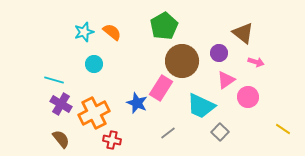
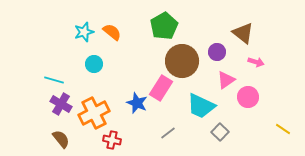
purple circle: moved 2 px left, 1 px up
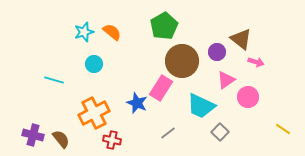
brown triangle: moved 2 px left, 6 px down
purple cross: moved 28 px left, 31 px down; rotated 15 degrees counterclockwise
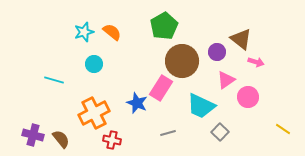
gray line: rotated 21 degrees clockwise
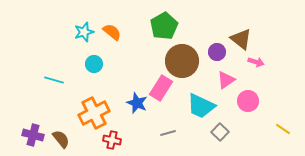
pink circle: moved 4 px down
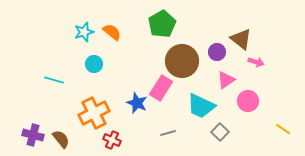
green pentagon: moved 2 px left, 2 px up
red cross: rotated 12 degrees clockwise
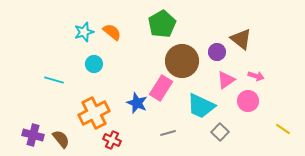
pink arrow: moved 14 px down
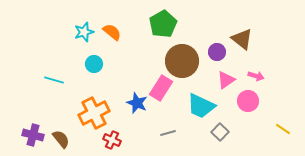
green pentagon: moved 1 px right
brown triangle: moved 1 px right
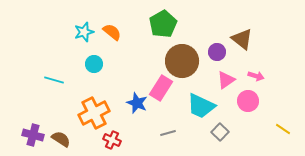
brown semicircle: rotated 18 degrees counterclockwise
